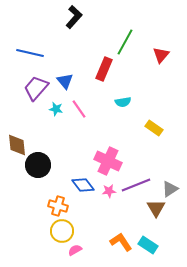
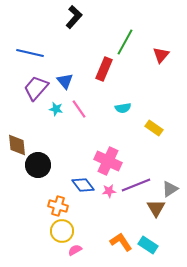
cyan semicircle: moved 6 px down
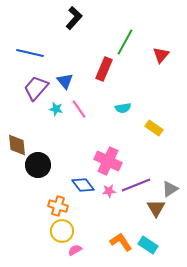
black L-shape: moved 1 px down
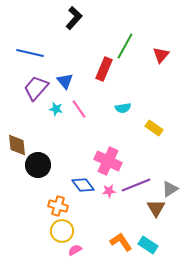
green line: moved 4 px down
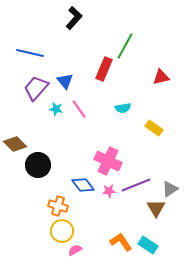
red triangle: moved 22 px down; rotated 36 degrees clockwise
brown diamond: moved 2 px left, 1 px up; rotated 40 degrees counterclockwise
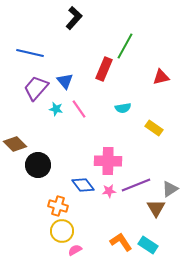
pink cross: rotated 24 degrees counterclockwise
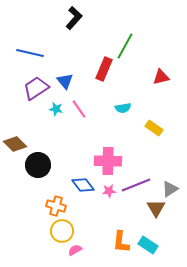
purple trapezoid: rotated 16 degrees clockwise
orange cross: moved 2 px left
orange L-shape: rotated 140 degrees counterclockwise
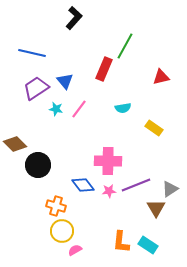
blue line: moved 2 px right
pink line: rotated 72 degrees clockwise
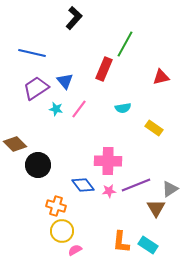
green line: moved 2 px up
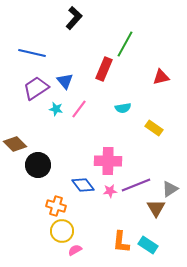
pink star: moved 1 px right
